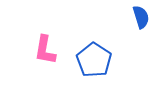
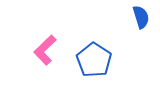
pink L-shape: rotated 36 degrees clockwise
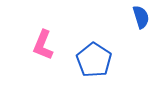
pink L-shape: moved 2 px left, 5 px up; rotated 24 degrees counterclockwise
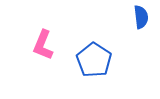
blue semicircle: rotated 10 degrees clockwise
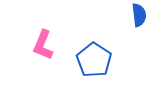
blue semicircle: moved 2 px left, 2 px up
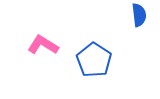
pink L-shape: rotated 100 degrees clockwise
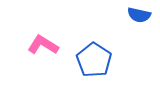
blue semicircle: rotated 110 degrees clockwise
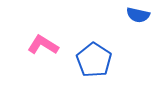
blue semicircle: moved 1 px left
